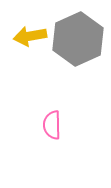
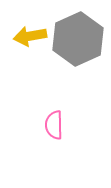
pink semicircle: moved 2 px right
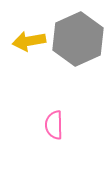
yellow arrow: moved 1 px left, 5 px down
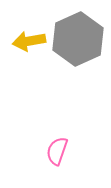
pink semicircle: moved 3 px right, 26 px down; rotated 20 degrees clockwise
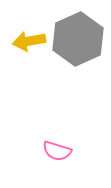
pink semicircle: rotated 92 degrees counterclockwise
